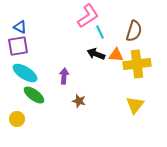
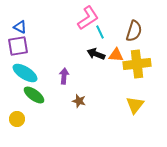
pink L-shape: moved 2 px down
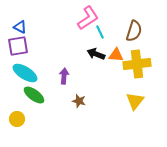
yellow triangle: moved 4 px up
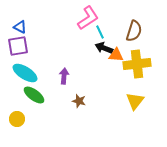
black arrow: moved 8 px right, 6 px up
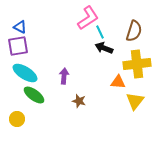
orange triangle: moved 2 px right, 27 px down
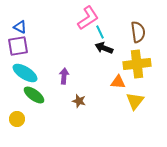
brown semicircle: moved 4 px right, 1 px down; rotated 25 degrees counterclockwise
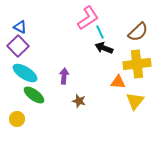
brown semicircle: rotated 55 degrees clockwise
purple square: rotated 35 degrees counterclockwise
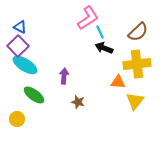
cyan ellipse: moved 8 px up
brown star: moved 1 px left, 1 px down
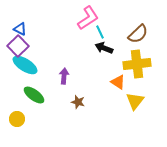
blue triangle: moved 2 px down
brown semicircle: moved 2 px down
orange triangle: rotated 28 degrees clockwise
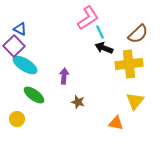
purple square: moved 4 px left
yellow cross: moved 8 px left
orange triangle: moved 2 px left, 41 px down; rotated 21 degrees counterclockwise
